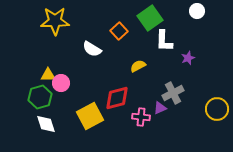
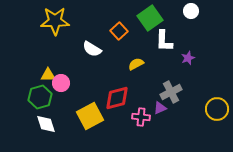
white circle: moved 6 px left
yellow semicircle: moved 2 px left, 2 px up
gray cross: moved 2 px left, 1 px up
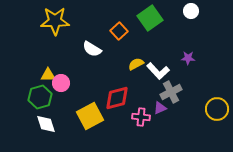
white L-shape: moved 6 px left, 30 px down; rotated 45 degrees counterclockwise
purple star: rotated 24 degrees clockwise
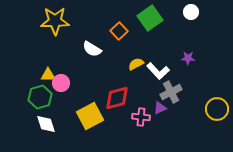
white circle: moved 1 px down
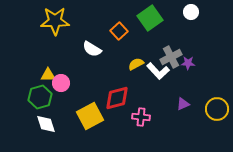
purple star: moved 5 px down
gray cross: moved 35 px up
purple triangle: moved 23 px right, 4 px up
